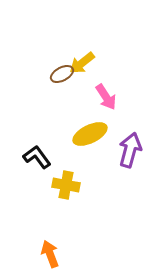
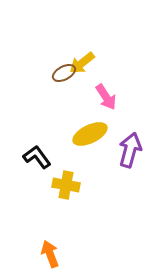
brown ellipse: moved 2 px right, 1 px up
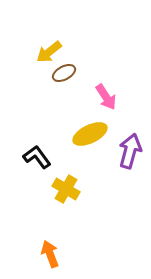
yellow arrow: moved 33 px left, 11 px up
purple arrow: moved 1 px down
yellow cross: moved 4 px down; rotated 20 degrees clockwise
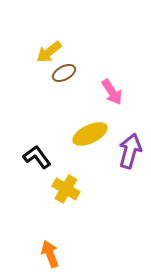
pink arrow: moved 6 px right, 5 px up
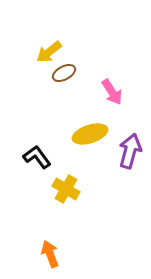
yellow ellipse: rotated 8 degrees clockwise
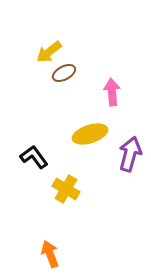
pink arrow: rotated 152 degrees counterclockwise
purple arrow: moved 3 px down
black L-shape: moved 3 px left
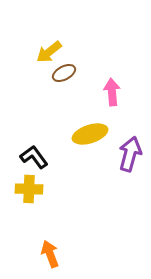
yellow cross: moved 37 px left; rotated 28 degrees counterclockwise
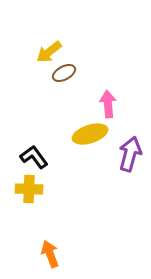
pink arrow: moved 4 px left, 12 px down
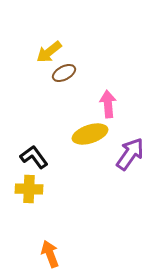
purple arrow: rotated 20 degrees clockwise
